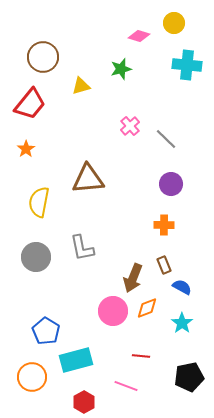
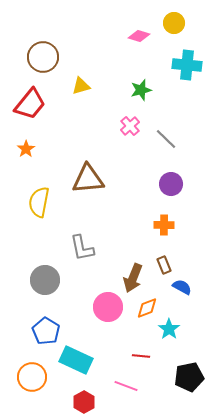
green star: moved 20 px right, 21 px down
gray circle: moved 9 px right, 23 px down
pink circle: moved 5 px left, 4 px up
cyan star: moved 13 px left, 6 px down
cyan rectangle: rotated 40 degrees clockwise
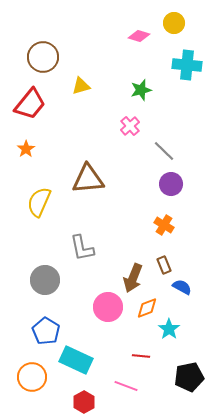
gray line: moved 2 px left, 12 px down
yellow semicircle: rotated 12 degrees clockwise
orange cross: rotated 30 degrees clockwise
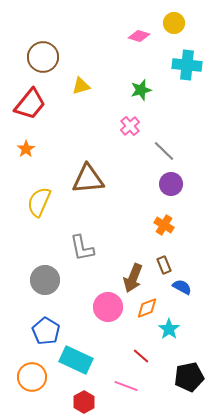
red line: rotated 36 degrees clockwise
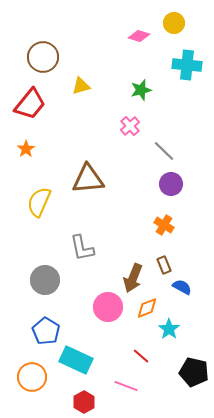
black pentagon: moved 5 px right, 5 px up; rotated 24 degrees clockwise
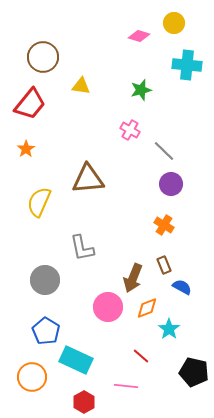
yellow triangle: rotated 24 degrees clockwise
pink cross: moved 4 px down; rotated 18 degrees counterclockwise
pink line: rotated 15 degrees counterclockwise
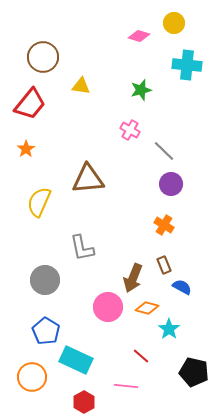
orange diamond: rotated 35 degrees clockwise
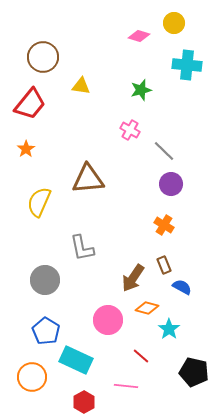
brown arrow: rotated 12 degrees clockwise
pink circle: moved 13 px down
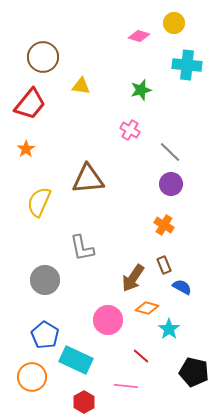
gray line: moved 6 px right, 1 px down
blue pentagon: moved 1 px left, 4 px down
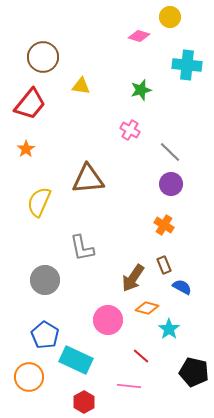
yellow circle: moved 4 px left, 6 px up
orange circle: moved 3 px left
pink line: moved 3 px right
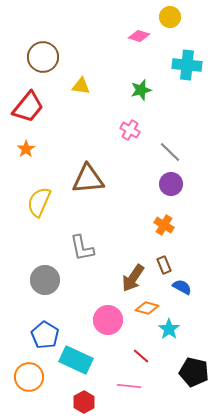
red trapezoid: moved 2 px left, 3 px down
